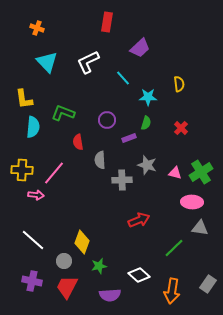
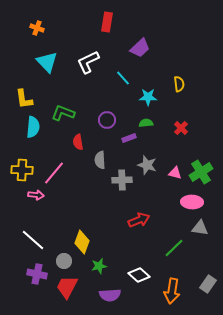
green semicircle: rotated 112 degrees counterclockwise
purple cross: moved 5 px right, 7 px up
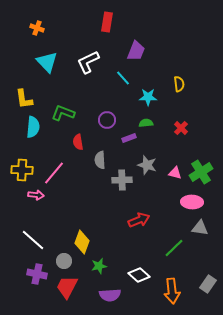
purple trapezoid: moved 4 px left, 3 px down; rotated 25 degrees counterclockwise
orange arrow: rotated 15 degrees counterclockwise
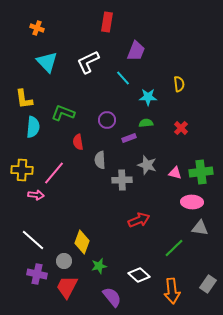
green cross: rotated 25 degrees clockwise
purple semicircle: moved 2 px right, 2 px down; rotated 125 degrees counterclockwise
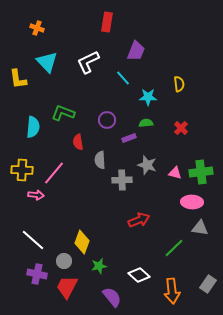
yellow L-shape: moved 6 px left, 20 px up
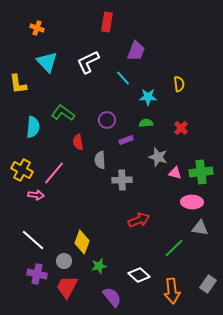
yellow L-shape: moved 5 px down
green L-shape: rotated 15 degrees clockwise
purple rectangle: moved 3 px left, 2 px down
gray star: moved 11 px right, 8 px up
yellow cross: rotated 25 degrees clockwise
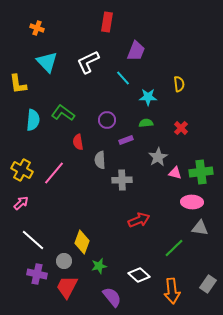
cyan semicircle: moved 7 px up
gray star: rotated 24 degrees clockwise
pink arrow: moved 15 px left, 8 px down; rotated 49 degrees counterclockwise
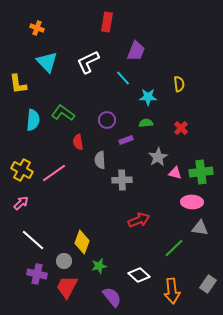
pink line: rotated 15 degrees clockwise
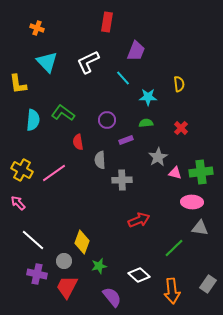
pink arrow: moved 3 px left; rotated 91 degrees counterclockwise
